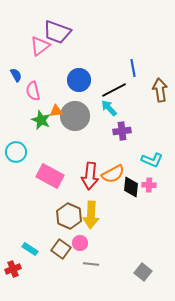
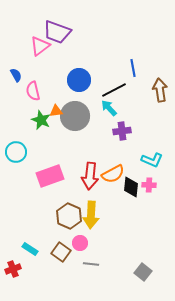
pink rectangle: rotated 48 degrees counterclockwise
brown square: moved 3 px down
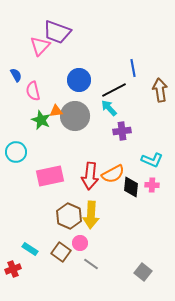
pink triangle: rotated 10 degrees counterclockwise
pink rectangle: rotated 8 degrees clockwise
pink cross: moved 3 px right
gray line: rotated 28 degrees clockwise
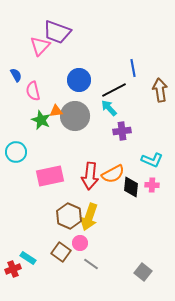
yellow arrow: moved 2 px left, 2 px down; rotated 16 degrees clockwise
cyan rectangle: moved 2 px left, 9 px down
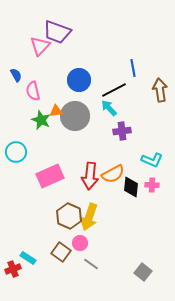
pink rectangle: rotated 12 degrees counterclockwise
